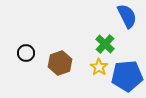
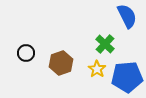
brown hexagon: moved 1 px right
yellow star: moved 2 px left, 2 px down
blue pentagon: moved 1 px down
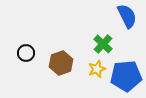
green cross: moved 2 px left
yellow star: rotated 18 degrees clockwise
blue pentagon: moved 1 px left, 1 px up
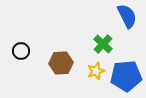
black circle: moved 5 px left, 2 px up
brown hexagon: rotated 15 degrees clockwise
yellow star: moved 1 px left, 2 px down
